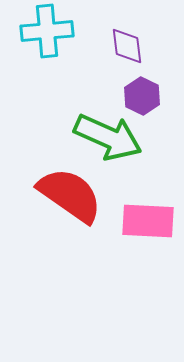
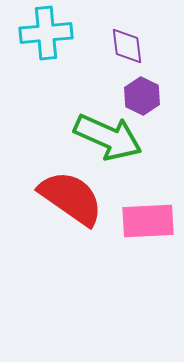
cyan cross: moved 1 px left, 2 px down
red semicircle: moved 1 px right, 3 px down
pink rectangle: rotated 6 degrees counterclockwise
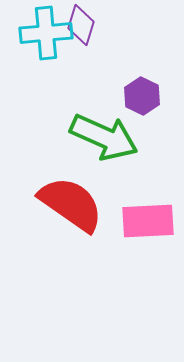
purple diamond: moved 46 px left, 21 px up; rotated 24 degrees clockwise
green arrow: moved 4 px left
red semicircle: moved 6 px down
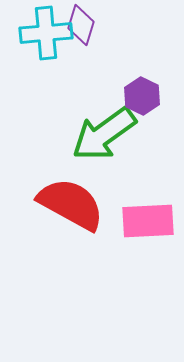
green arrow: moved 3 px up; rotated 120 degrees clockwise
red semicircle: rotated 6 degrees counterclockwise
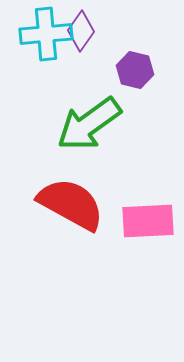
purple diamond: moved 6 px down; rotated 18 degrees clockwise
cyan cross: moved 1 px down
purple hexagon: moved 7 px left, 26 px up; rotated 12 degrees counterclockwise
green arrow: moved 15 px left, 10 px up
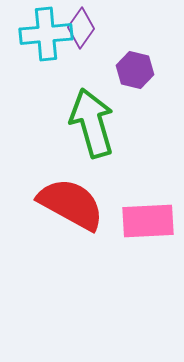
purple diamond: moved 3 px up
green arrow: moved 3 px right, 1 px up; rotated 110 degrees clockwise
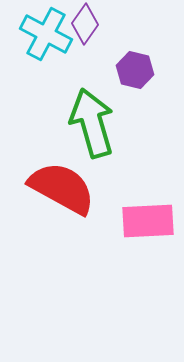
purple diamond: moved 4 px right, 4 px up
cyan cross: rotated 33 degrees clockwise
red semicircle: moved 9 px left, 16 px up
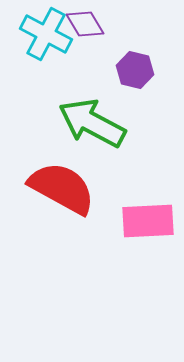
purple diamond: rotated 66 degrees counterclockwise
green arrow: rotated 46 degrees counterclockwise
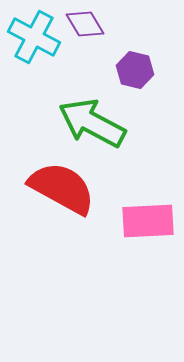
cyan cross: moved 12 px left, 3 px down
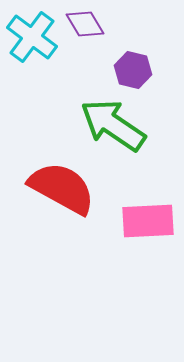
cyan cross: moved 2 px left; rotated 9 degrees clockwise
purple hexagon: moved 2 px left
green arrow: moved 21 px right, 2 px down; rotated 6 degrees clockwise
